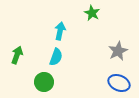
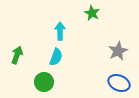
cyan arrow: rotated 12 degrees counterclockwise
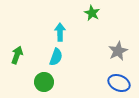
cyan arrow: moved 1 px down
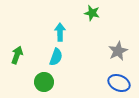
green star: rotated 14 degrees counterclockwise
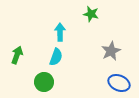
green star: moved 1 px left, 1 px down
gray star: moved 7 px left
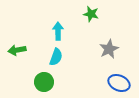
cyan arrow: moved 2 px left, 1 px up
gray star: moved 2 px left, 2 px up
green arrow: moved 5 px up; rotated 120 degrees counterclockwise
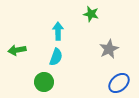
blue ellipse: rotated 65 degrees counterclockwise
